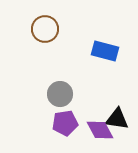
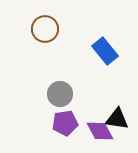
blue rectangle: rotated 36 degrees clockwise
purple diamond: moved 1 px down
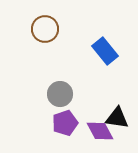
black triangle: moved 1 px up
purple pentagon: rotated 10 degrees counterclockwise
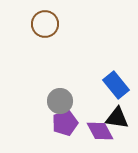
brown circle: moved 5 px up
blue rectangle: moved 11 px right, 34 px down
gray circle: moved 7 px down
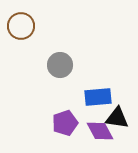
brown circle: moved 24 px left, 2 px down
blue rectangle: moved 18 px left, 12 px down; rotated 56 degrees counterclockwise
gray circle: moved 36 px up
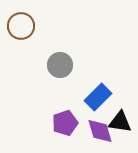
blue rectangle: rotated 40 degrees counterclockwise
black triangle: moved 3 px right, 4 px down
purple diamond: rotated 12 degrees clockwise
